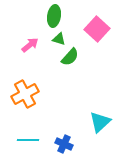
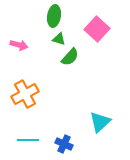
pink arrow: moved 11 px left; rotated 54 degrees clockwise
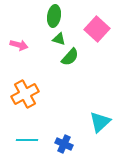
cyan line: moved 1 px left
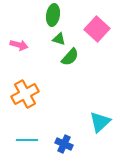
green ellipse: moved 1 px left, 1 px up
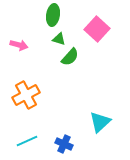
orange cross: moved 1 px right, 1 px down
cyan line: moved 1 px down; rotated 25 degrees counterclockwise
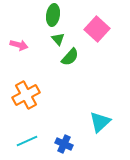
green triangle: moved 1 px left; rotated 32 degrees clockwise
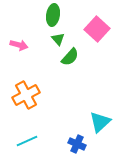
blue cross: moved 13 px right
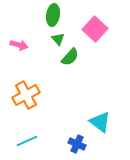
pink square: moved 2 px left
cyan triangle: rotated 40 degrees counterclockwise
